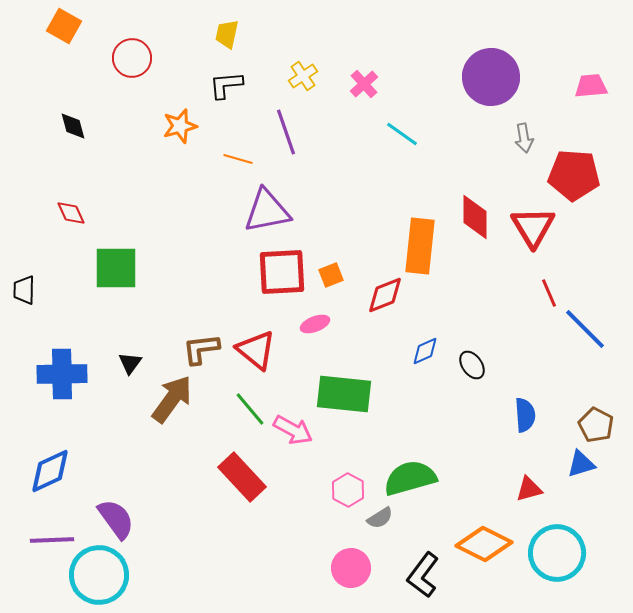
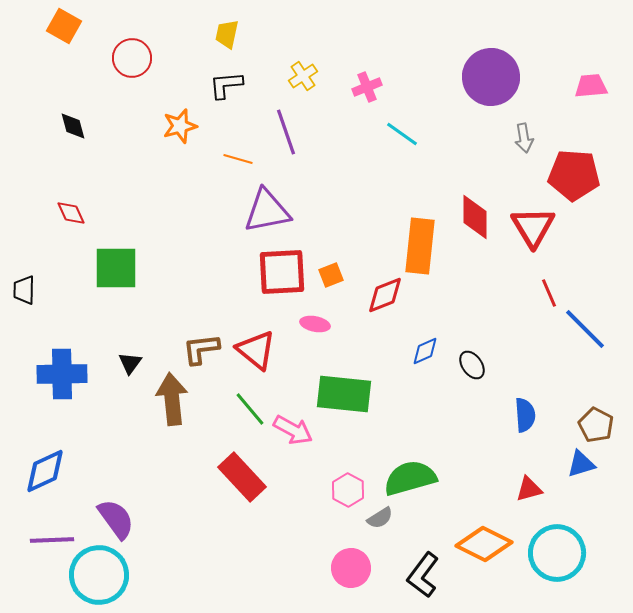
pink cross at (364, 84): moved 3 px right, 3 px down; rotated 20 degrees clockwise
pink ellipse at (315, 324): rotated 32 degrees clockwise
brown arrow at (172, 399): rotated 42 degrees counterclockwise
blue diamond at (50, 471): moved 5 px left
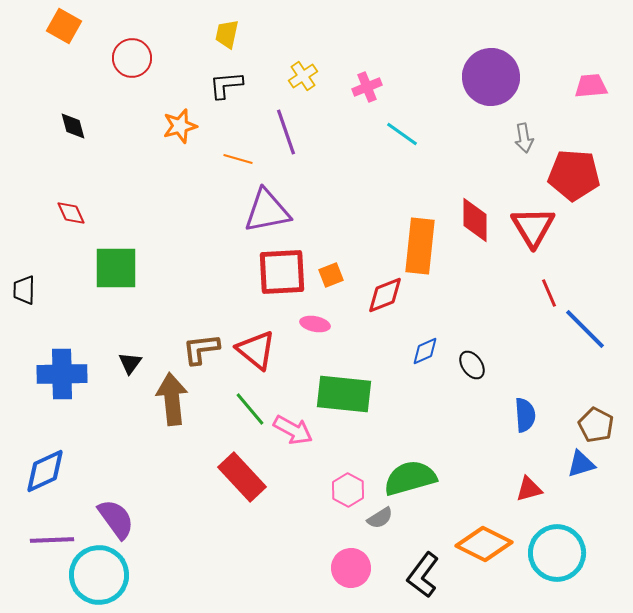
red diamond at (475, 217): moved 3 px down
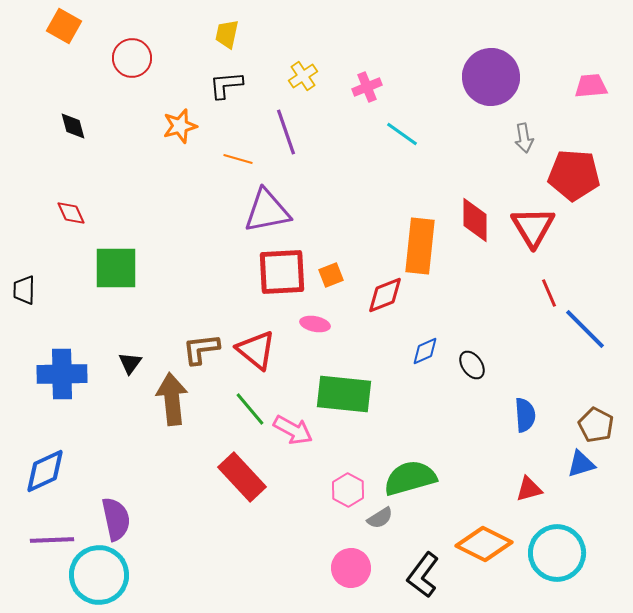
purple semicircle at (116, 519): rotated 24 degrees clockwise
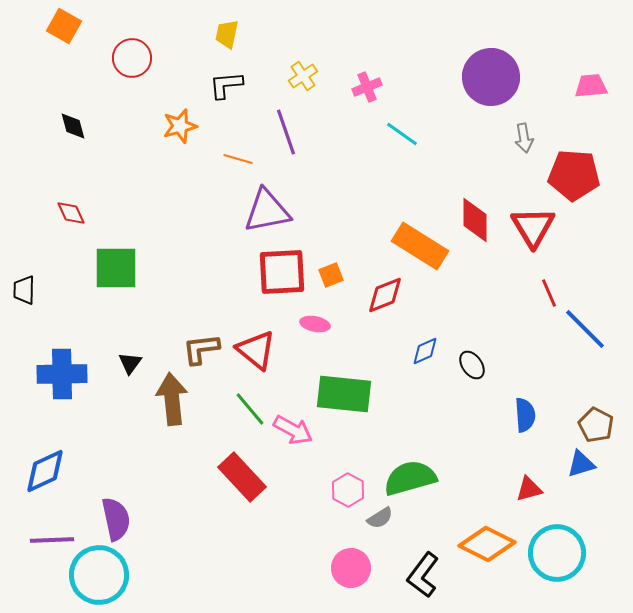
orange rectangle at (420, 246): rotated 64 degrees counterclockwise
orange diamond at (484, 544): moved 3 px right
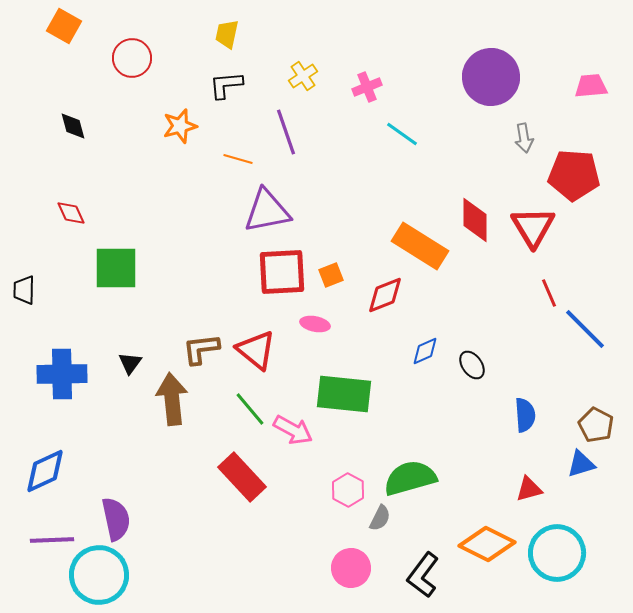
gray semicircle at (380, 518): rotated 32 degrees counterclockwise
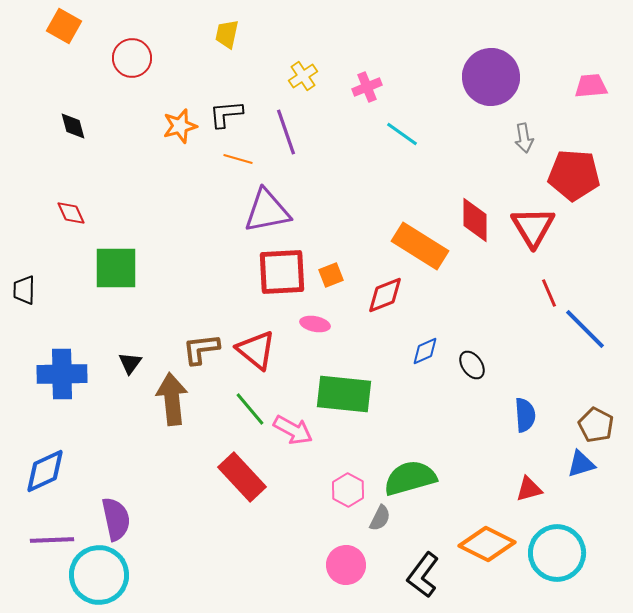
black L-shape at (226, 85): moved 29 px down
pink circle at (351, 568): moved 5 px left, 3 px up
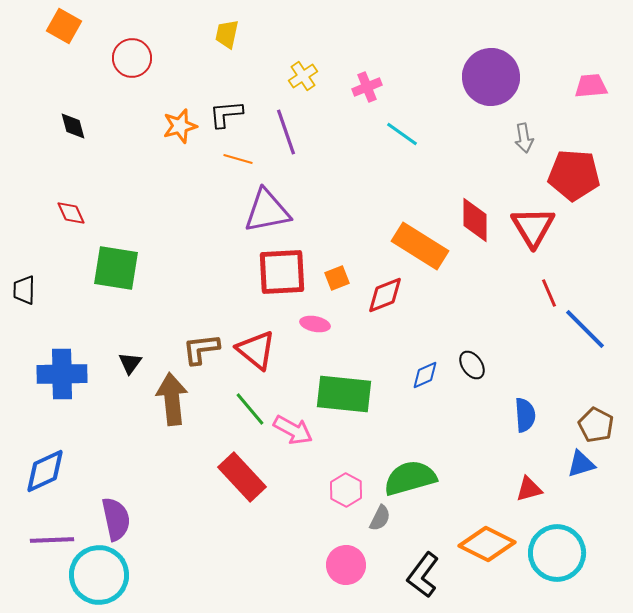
green square at (116, 268): rotated 9 degrees clockwise
orange square at (331, 275): moved 6 px right, 3 px down
blue diamond at (425, 351): moved 24 px down
pink hexagon at (348, 490): moved 2 px left
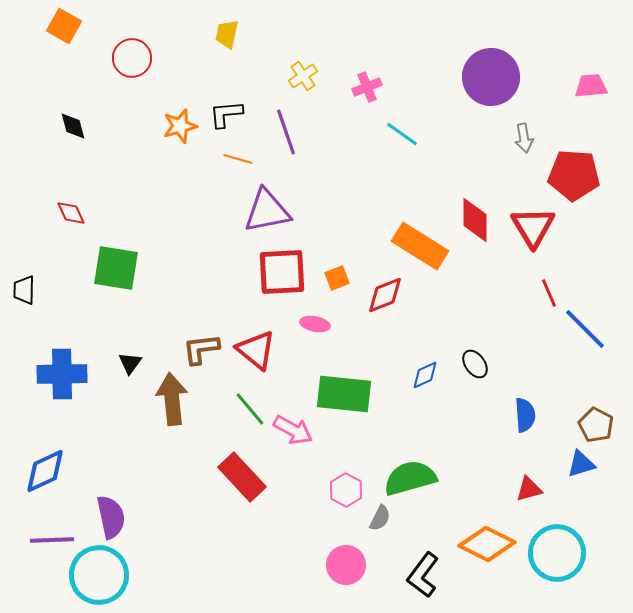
black ellipse at (472, 365): moved 3 px right, 1 px up
purple semicircle at (116, 519): moved 5 px left, 2 px up
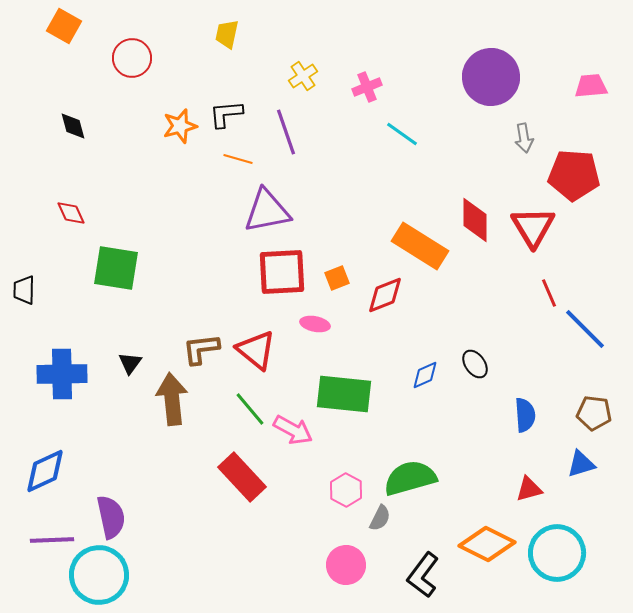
brown pentagon at (596, 425): moved 2 px left, 12 px up; rotated 20 degrees counterclockwise
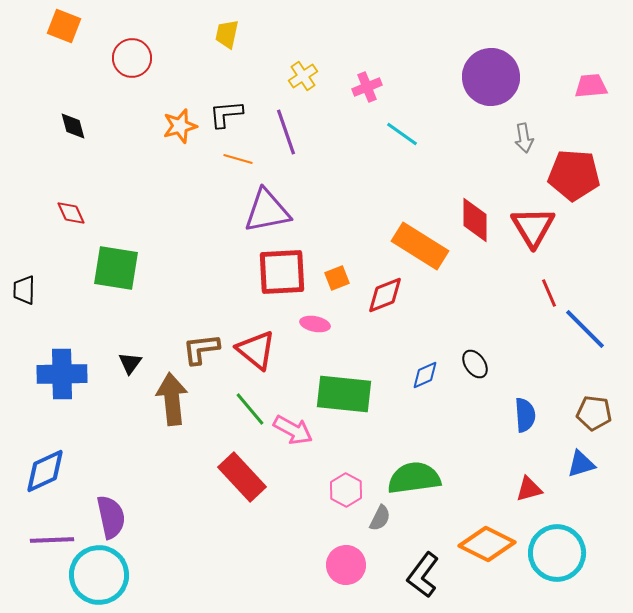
orange square at (64, 26): rotated 8 degrees counterclockwise
green semicircle at (410, 478): moved 4 px right; rotated 8 degrees clockwise
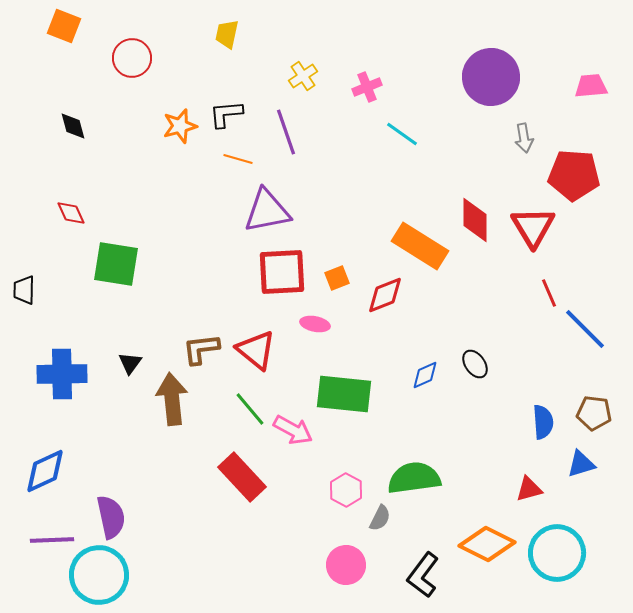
green square at (116, 268): moved 4 px up
blue semicircle at (525, 415): moved 18 px right, 7 px down
